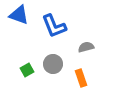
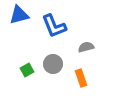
blue triangle: rotated 35 degrees counterclockwise
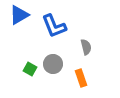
blue triangle: rotated 15 degrees counterclockwise
gray semicircle: rotated 91 degrees clockwise
green square: moved 3 px right, 1 px up; rotated 32 degrees counterclockwise
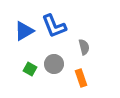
blue triangle: moved 5 px right, 16 px down
gray semicircle: moved 2 px left
gray circle: moved 1 px right
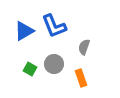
gray semicircle: rotated 147 degrees counterclockwise
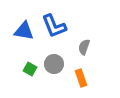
blue triangle: rotated 40 degrees clockwise
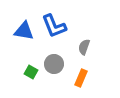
green square: moved 1 px right, 3 px down
orange rectangle: rotated 42 degrees clockwise
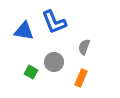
blue L-shape: moved 4 px up
gray circle: moved 2 px up
